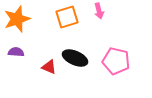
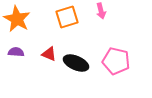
pink arrow: moved 2 px right
orange star: rotated 24 degrees counterclockwise
black ellipse: moved 1 px right, 5 px down
red triangle: moved 13 px up
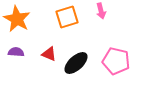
black ellipse: rotated 65 degrees counterclockwise
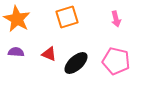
pink arrow: moved 15 px right, 8 px down
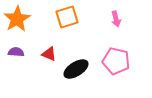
orange star: rotated 12 degrees clockwise
black ellipse: moved 6 px down; rotated 10 degrees clockwise
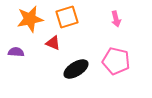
orange star: moved 13 px right; rotated 20 degrees clockwise
red triangle: moved 4 px right, 11 px up
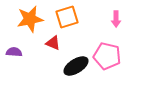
pink arrow: rotated 14 degrees clockwise
purple semicircle: moved 2 px left
pink pentagon: moved 9 px left, 5 px up
black ellipse: moved 3 px up
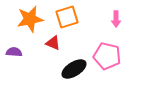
black ellipse: moved 2 px left, 3 px down
